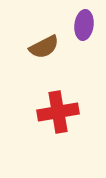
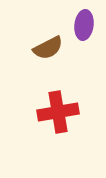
brown semicircle: moved 4 px right, 1 px down
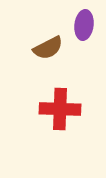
red cross: moved 2 px right, 3 px up; rotated 12 degrees clockwise
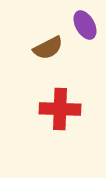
purple ellipse: moved 1 px right; rotated 36 degrees counterclockwise
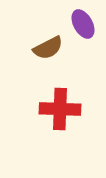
purple ellipse: moved 2 px left, 1 px up
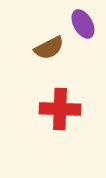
brown semicircle: moved 1 px right
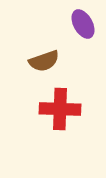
brown semicircle: moved 5 px left, 13 px down; rotated 8 degrees clockwise
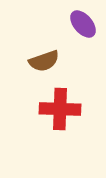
purple ellipse: rotated 12 degrees counterclockwise
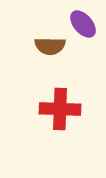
brown semicircle: moved 6 px right, 15 px up; rotated 20 degrees clockwise
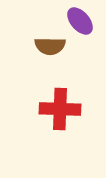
purple ellipse: moved 3 px left, 3 px up
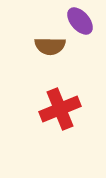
red cross: rotated 24 degrees counterclockwise
